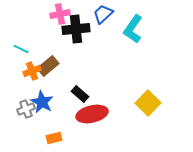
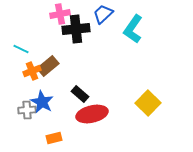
gray cross: moved 1 px right, 1 px down; rotated 18 degrees clockwise
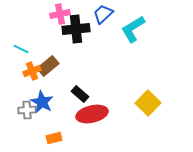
cyan L-shape: rotated 24 degrees clockwise
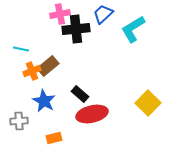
cyan line: rotated 14 degrees counterclockwise
blue star: moved 2 px right, 1 px up
gray cross: moved 8 px left, 11 px down
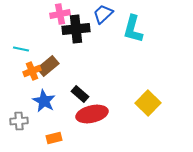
cyan L-shape: rotated 44 degrees counterclockwise
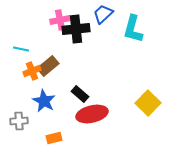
pink cross: moved 6 px down
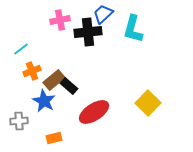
black cross: moved 12 px right, 3 px down
cyan line: rotated 49 degrees counterclockwise
brown rectangle: moved 6 px right, 14 px down
black rectangle: moved 11 px left, 8 px up
red ellipse: moved 2 px right, 2 px up; rotated 20 degrees counterclockwise
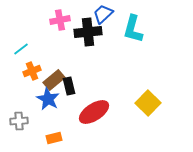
black rectangle: rotated 36 degrees clockwise
blue star: moved 4 px right, 2 px up
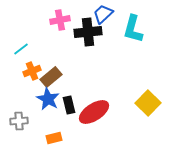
brown rectangle: moved 3 px left, 3 px up
black rectangle: moved 19 px down
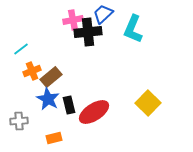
pink cross: moved 13 px right
cyan L-shape: rotated 8 degrees clockwise
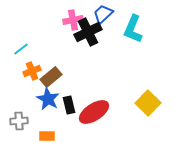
black cross: rotated 20 degrees counterclockwise
orange rectangle: moved 7 px left, 2 px up; rotated 14 degrees clockwise
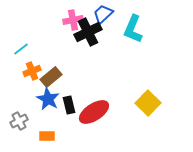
gray cross: rotated 24 degrees counterclockwise
